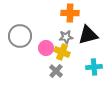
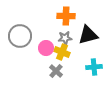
orange cross: moved 4 px left, 3 px down
gray star: moved 1 px left, 1 px down
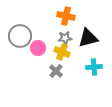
orange cross: rotated 12 degrees clockwise
black triangle: moved 3 px down
pink circle: moved 8 px left
